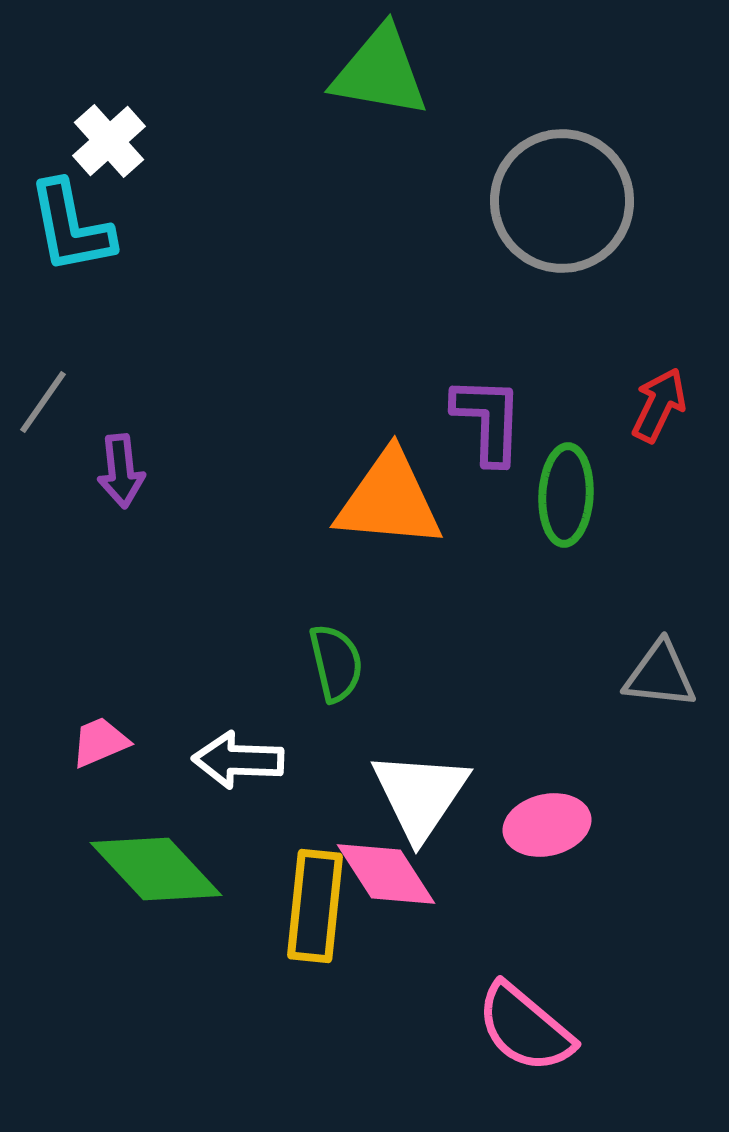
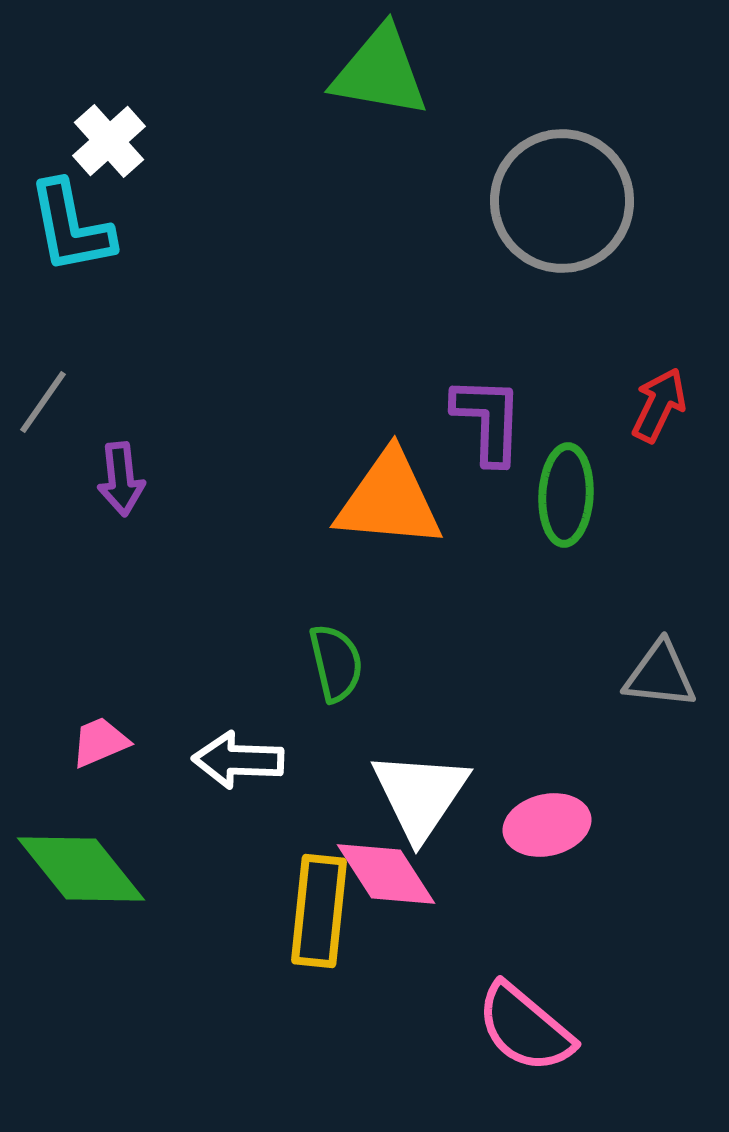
purple arrow: moved 8 px down
green diamond: moved 75 px left; rotated 4 degrees clockwise
yellow rectangle: moved 4 px right, 5 px down
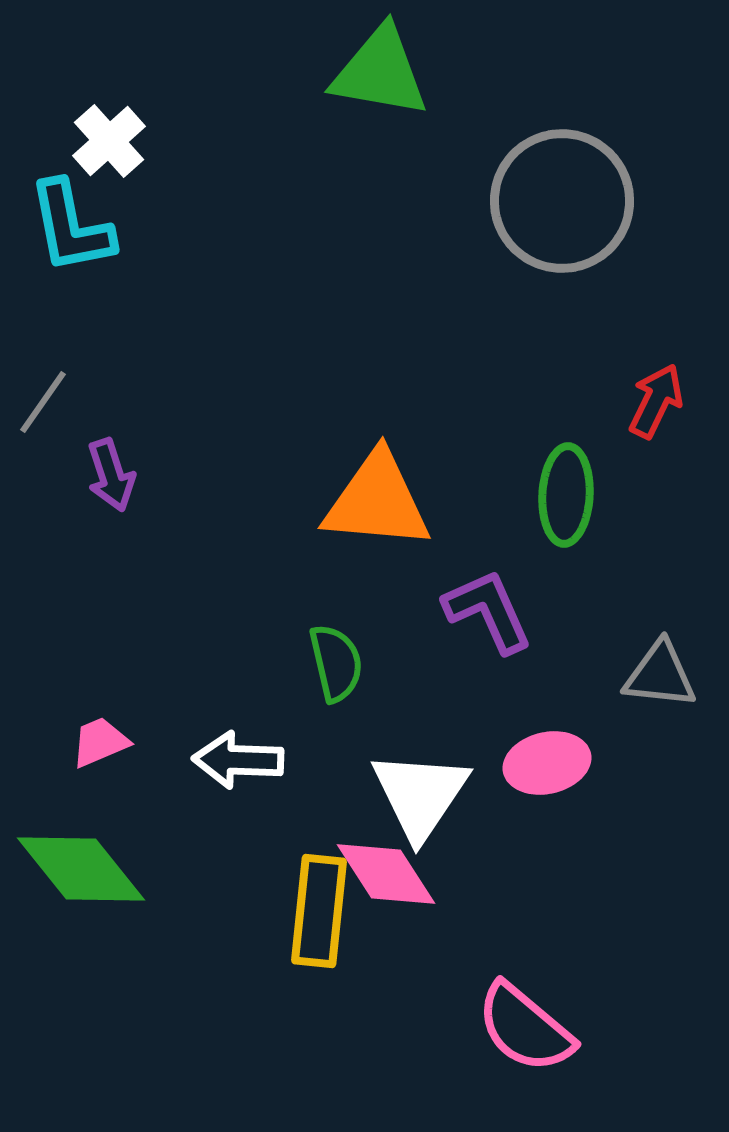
red arrow: moved 3 px left, 4 px up
purple L-shape: moved 191 px down; rotated 26 degrees counterclockwise
purple arrow: moved 10 px left, 4 px up; rotated 12 degrees counterclockwise
orange triangle: moved 12 px left, 1 px down
pink ellipse: moved 62 px up
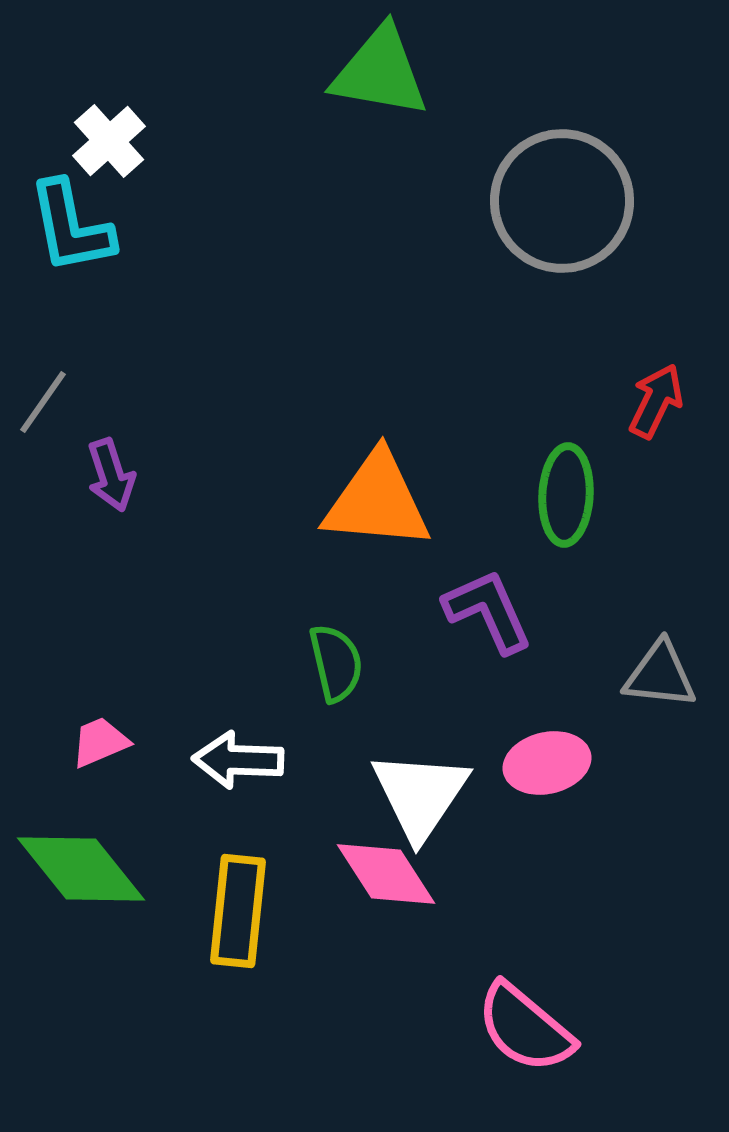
yellow rectangle: moved 81 px left
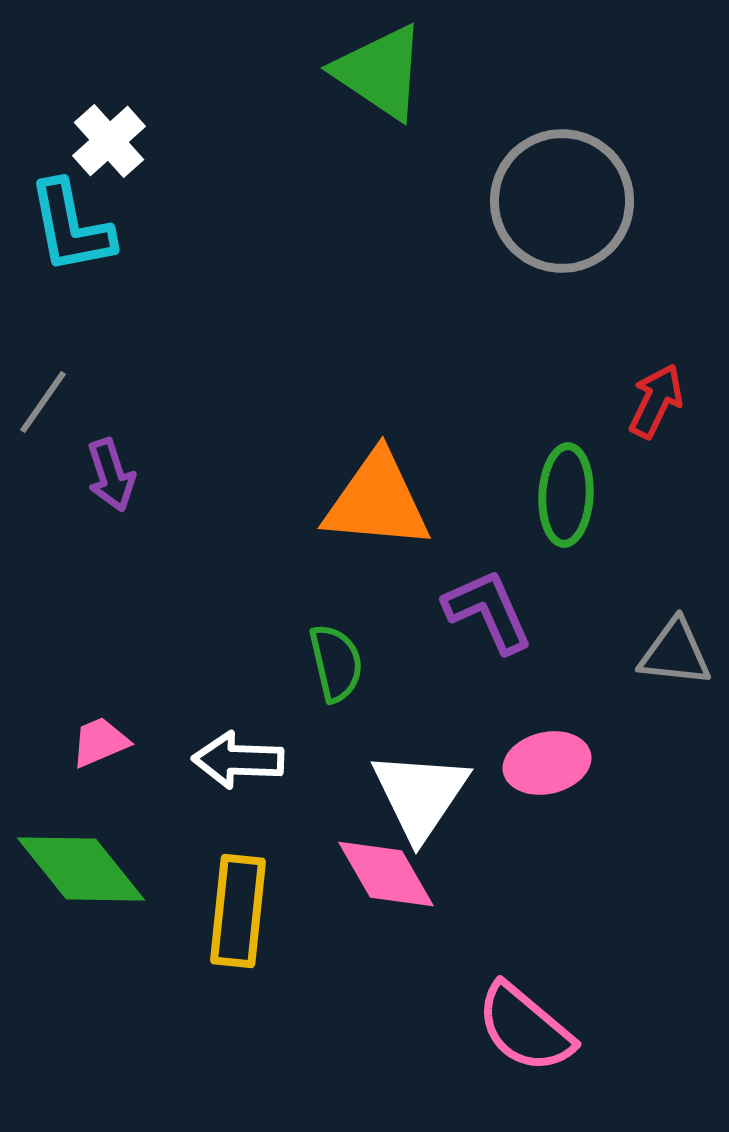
green triangle: rotated 24 degrees clockwise
gray triangle: moved 15 px right, 22 px up
pink diamond: rotated 3 degrees clockwise
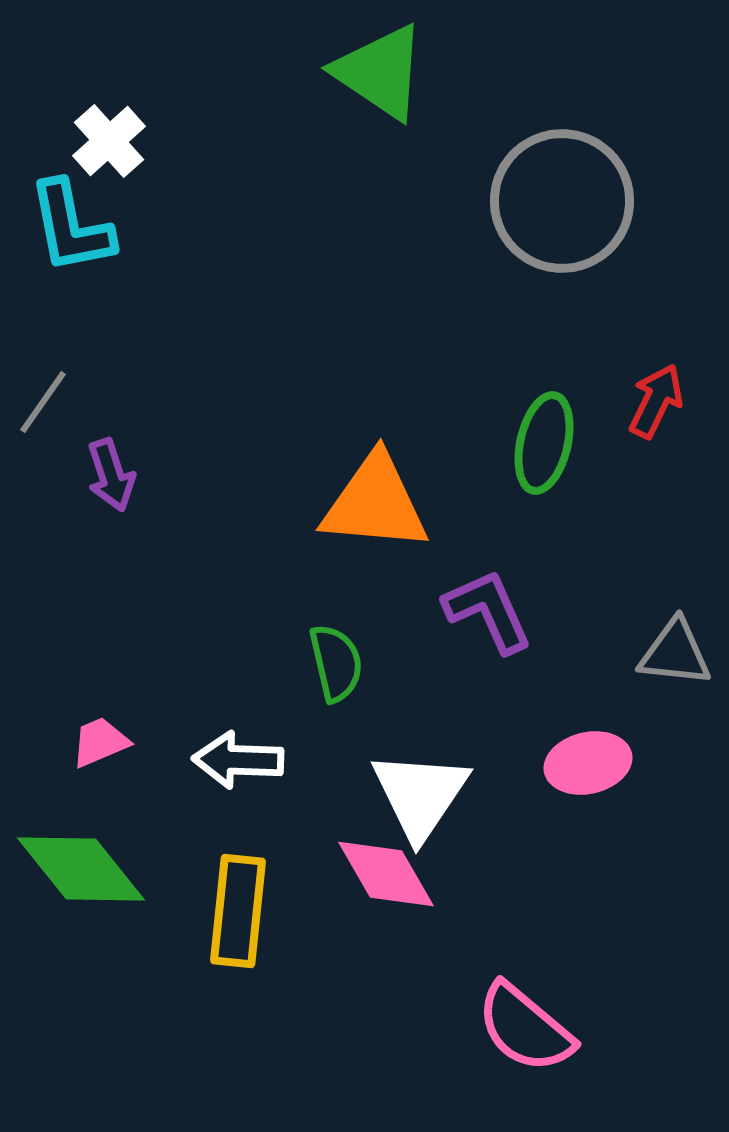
green ellipse: moved 22 px left, 52 px up; rotated 10 degrees clockwise
orange triangle: moved 2 px left, 2 px down
pink ellipse: moved 41 px right
